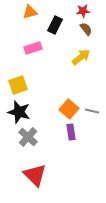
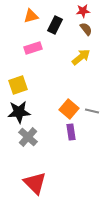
orange triangle: moved 1 px right, 4 px down
black star: rotated 20 degrees counterclockwise
red triangle: moved 8 px down
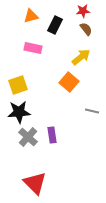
pink rectangle: rotated 30 degrees clockwise
orange square: moved 27 px up
purple rectangle: moved 19 px left, 3 px down
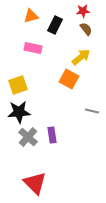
orange square: moved 3 px up; rotated 12 degrees counterclockwise
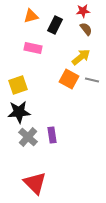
gray line: moved 31 px up
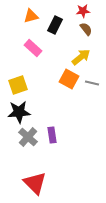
pink rectangle: rotated 30 degrees clockwise
gray line: moved 3 px down
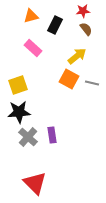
yellow arrow: moved 4 px left, 1 px up
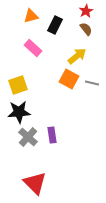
red star: moved 3 px right; rotated 24 degrees counterclockwise
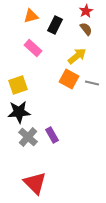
purple rectangle: rotated 21 degrees counterclockwise
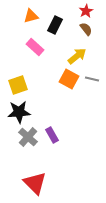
pink rectangle: moved 2 px right, 1 px up
gray line: moved 4 px up
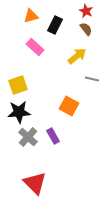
red star: rotated 16 degrees counterclockwise
orange square: moved 27 px down
purple rectangle: moved 1 px right, 1 px down
